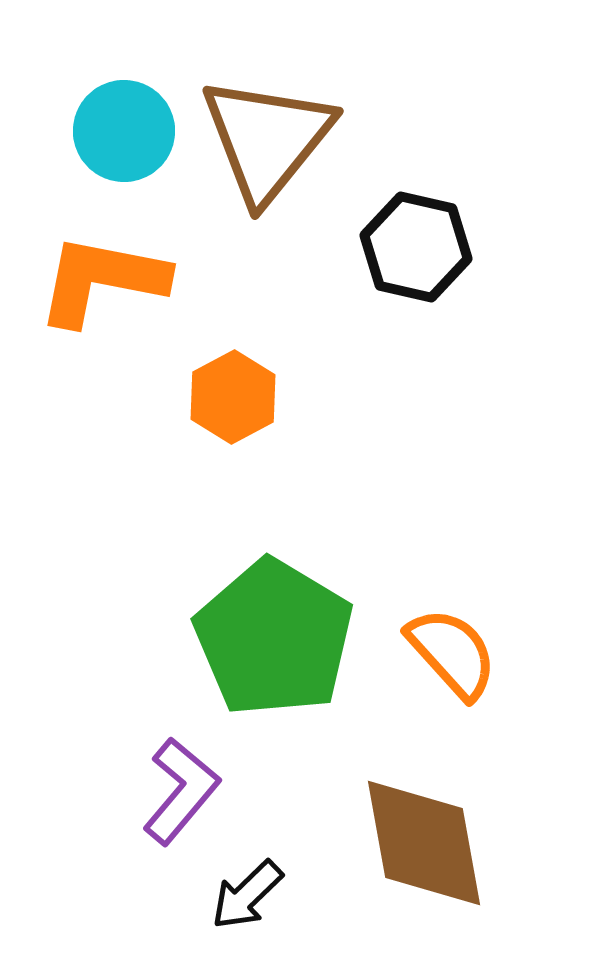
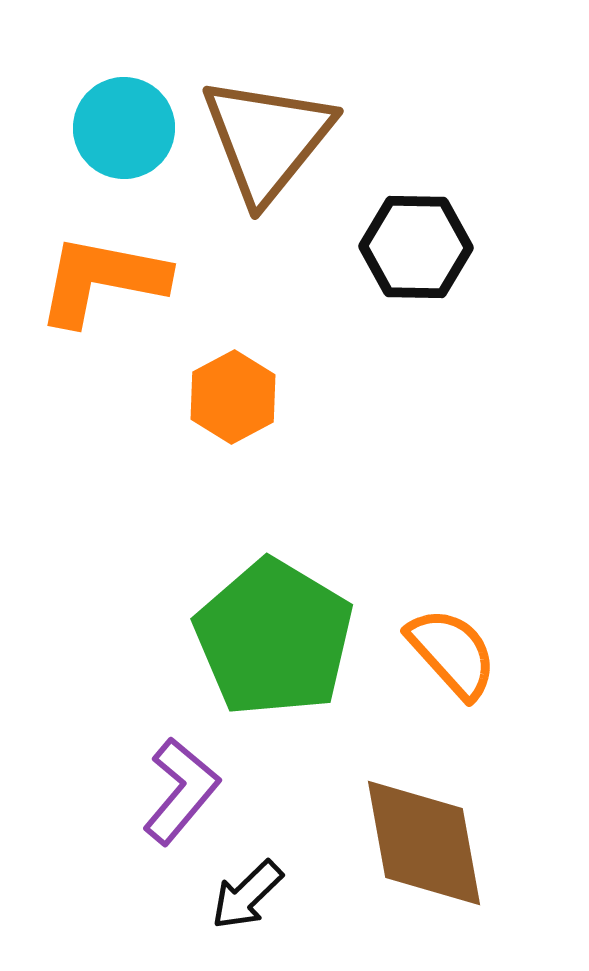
cyan circle: moved 3 px up
black hexagon: rotated 12 degrees counterclockwise
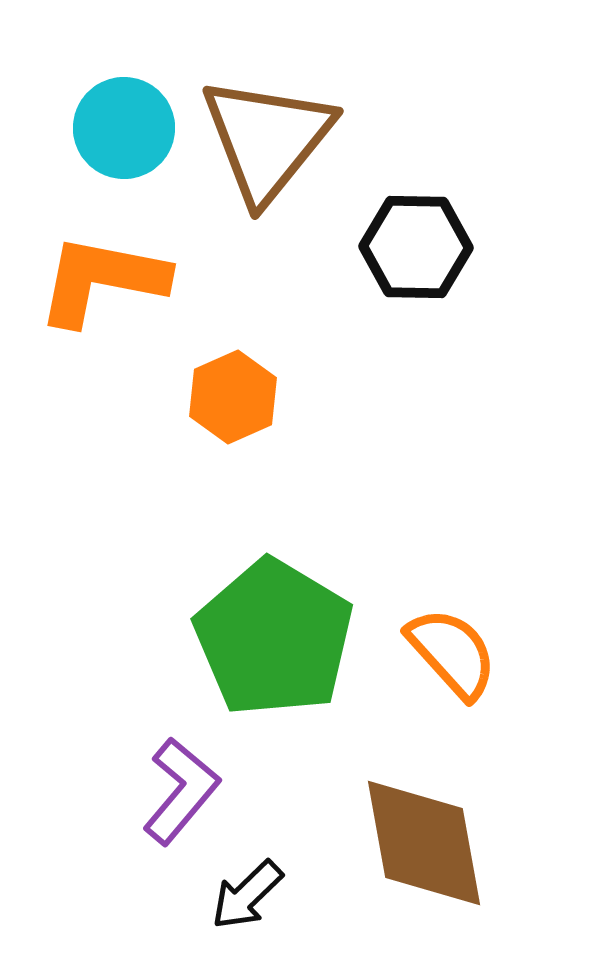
orange hexagon: rotated 4 degrees clockwise
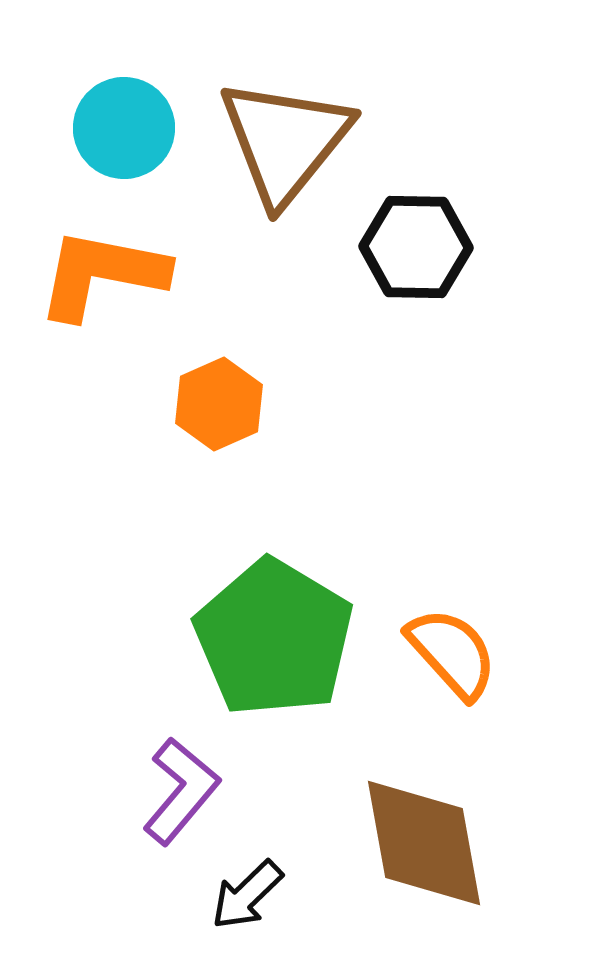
brown triangle: moved 18 px right, 2 px down
orange L-shape: moved 6 px up
orange hexagon: moved 14 px left, 7 px down
